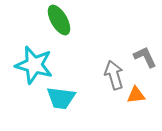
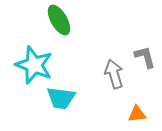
gray L-shape: rotated 10 degrees clockwise
cyan star: rotated 6 degrees clockwise
gray arrow: moved 1 px up
orange triangle: moved 1 px right, 19 px down
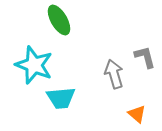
cyan trapezoid: rotated 12 degrees counterclockwise
orange triangle: rotated 48 degrees clockwise
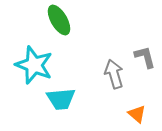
cyan trapezoid: moved 1 px down
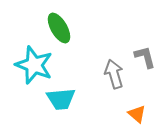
green ellipse: moved 8 px down
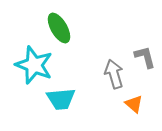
orange triangle: moved 3 px left, 10 px up
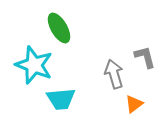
orange triangle: rotated 42 degrees clockwise
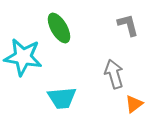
gray L-shape: moved 17 px left, 32 px up
cyan star: moved 11 px left, 8 px up; rotated 12 degrees counterclockwise
cyan trapezoid: moved 1 px right, 1 px up
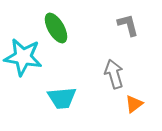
green ellipse: moved 3 px left
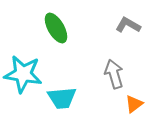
gray L-shape: rotated 45 degrees counterclockwise
cyan star: moved 17 px down
